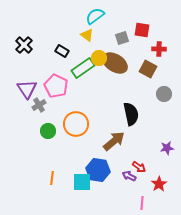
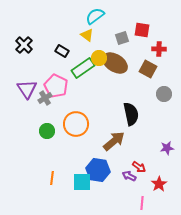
gray cross: moved 6 px right, 7 px up
green circle: moved 1 px left
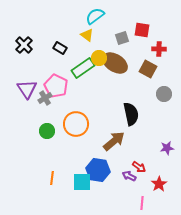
black rectangle: moved 2 px left, 3 px up
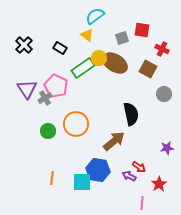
red cross: moved 3 px right; rotated 24 degrees clockwise
green circle: moved 1 px right
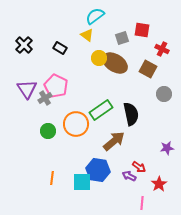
green rectangle: moved 18 px right, 42 px down
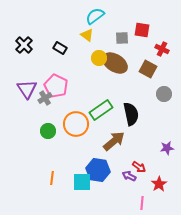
gray square: rotated 16 degrees clockwise
